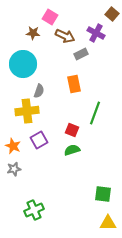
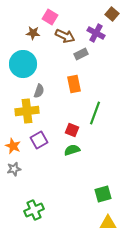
green square: rotated 24 degrees counterclockwise
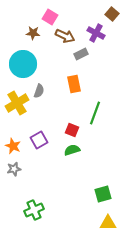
yellow cross: moved 10 px left, 8 px up; rotated 25 degrees counterclockwise
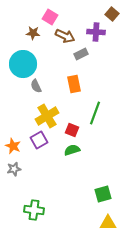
purple cross: moved 1 px up; rotated 24 degrees counterclockwise
gray semicircle: moved 3 px left, 5 px up; rotated 136 degrees clockwise
yellow cross: moved 30 px right, 13 px down
green cross: rotated 30 degrees clockwise
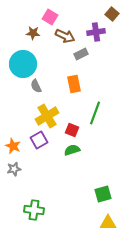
purple cross: rotated 12 degrees counterclockwise
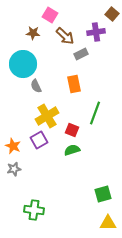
pink square: moved 2 px up
brown arrow: rotated 18 degrees clockwise
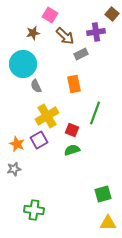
brown star: rotated 16 degrees counterclockwise
orange star: moved 4 px right, 2 px up
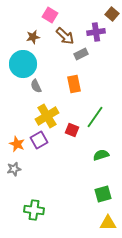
brown star: moved 4 px down
green line: moved 4 px down; rotated 15 degrees clockwise
green semicircle: moved 29 px right, 5 px down
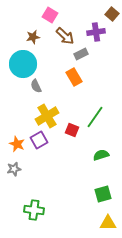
orange rectangle: moved 7 px up; rotated 18 degrees counterclockwise
